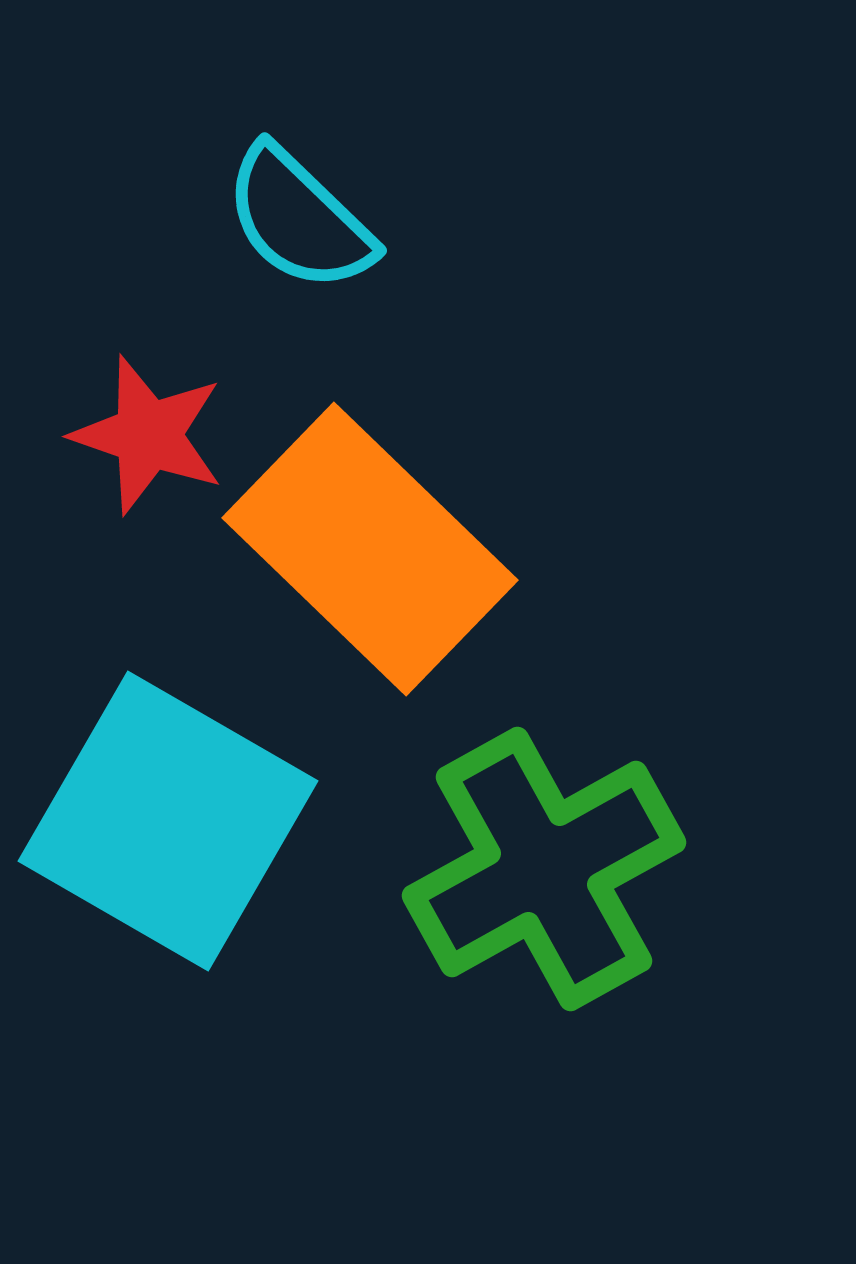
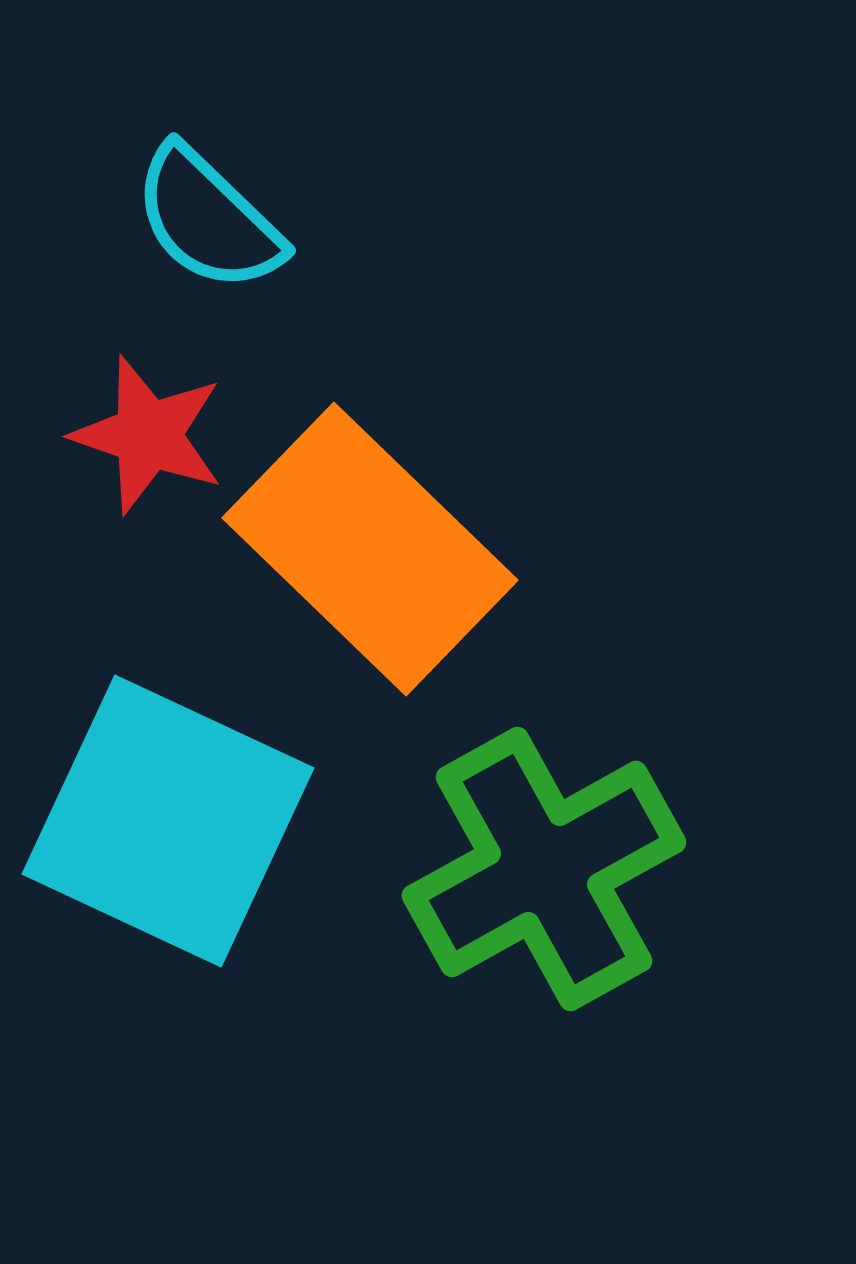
cyan semicircle: moved 91 px left
cyan square: rotated 5 degrees counterclockwise
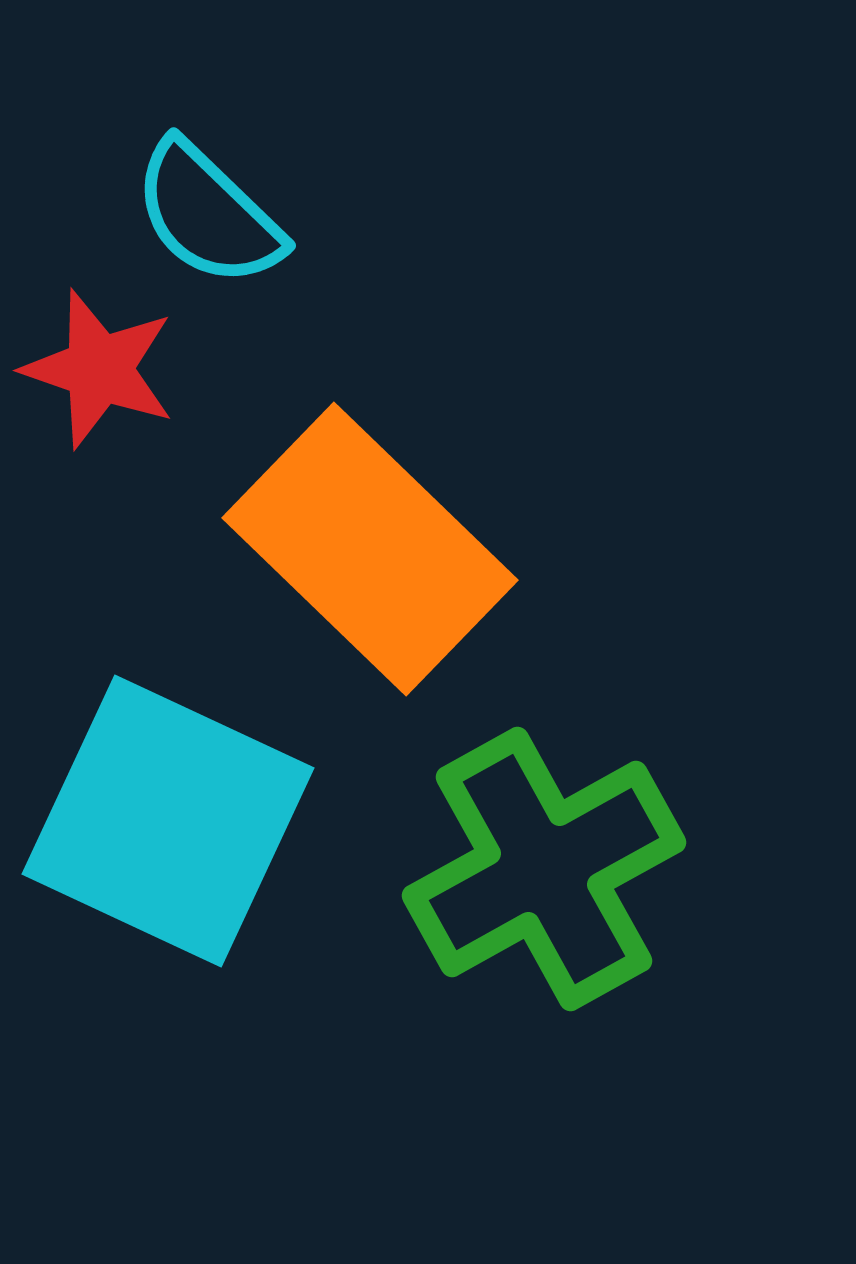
cyan semicircle: moved 5 px up
red star: moved 49 px left, 66 px up
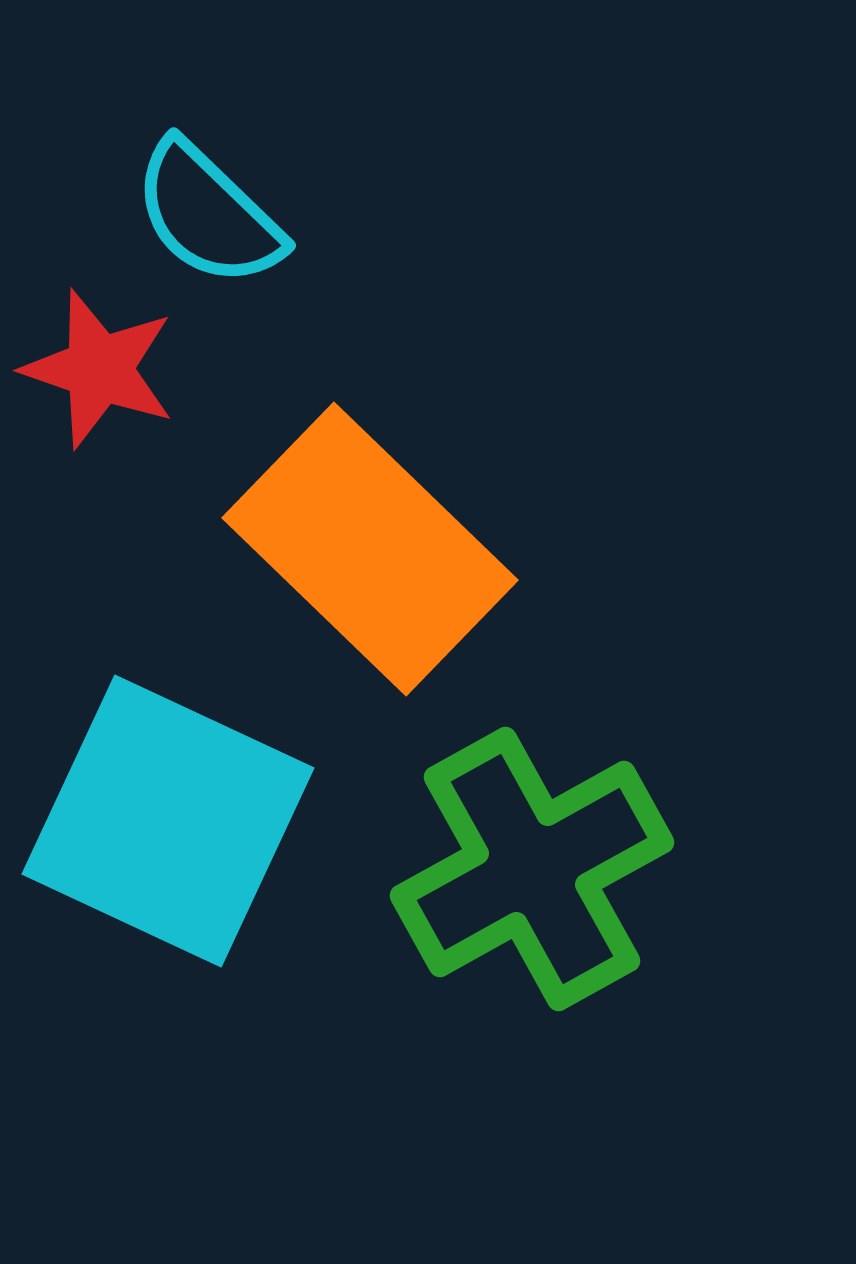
green cross: moved 12 px left
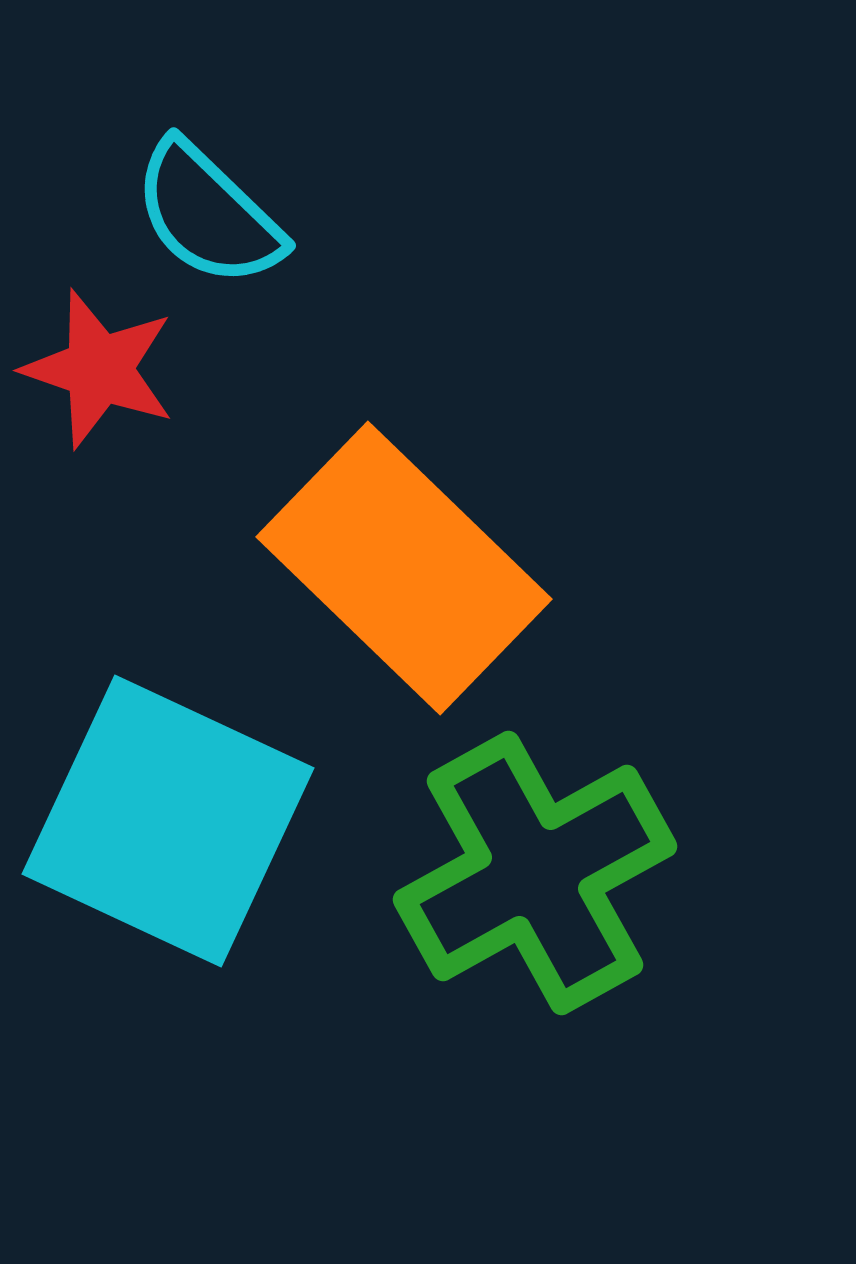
orange rectangle: moved 34 px right, 19 px down
green cross: moved 3 px right, 4 px down
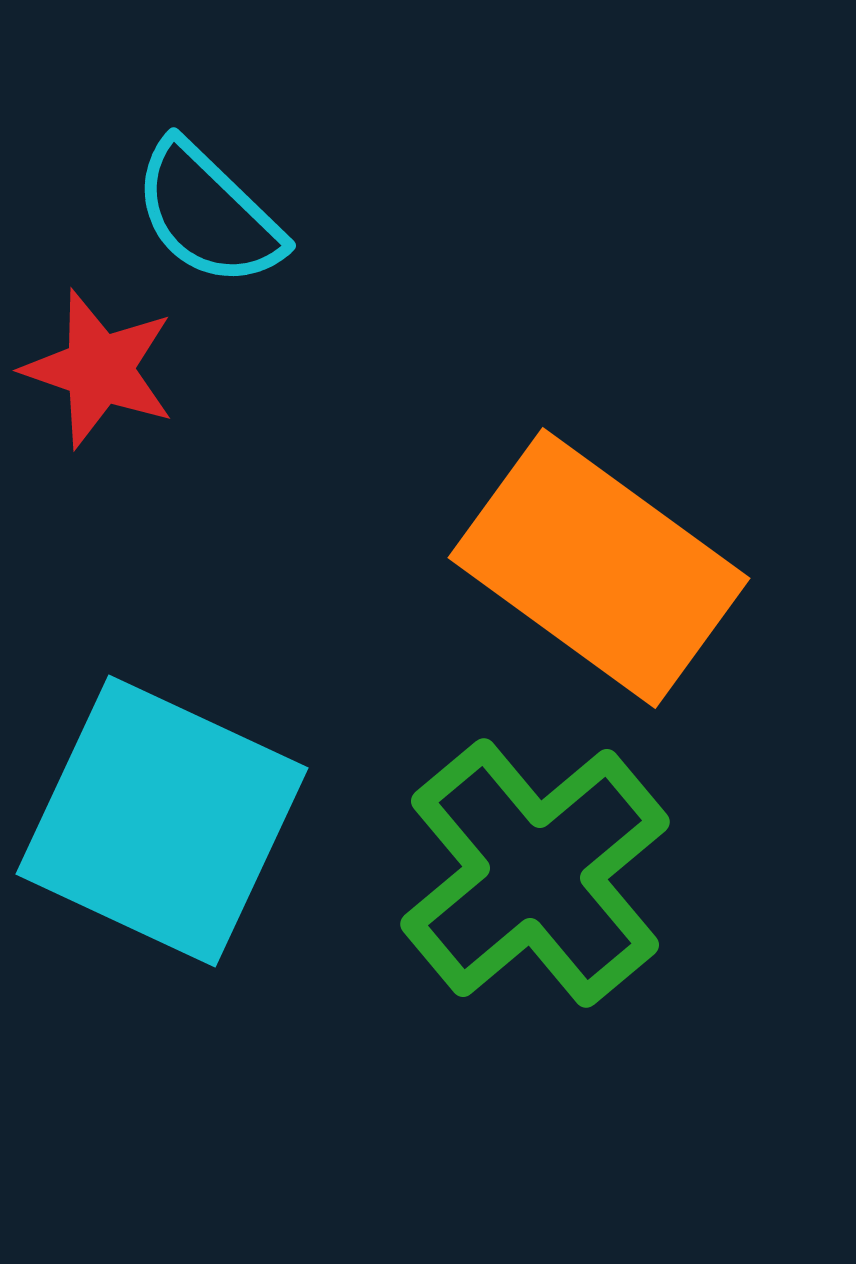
orange rectangle: moved 195 px right; rotated 8 degrees counterclockwise
cyan square: moved 6 px left
green cross: rotated 11 degrees counterclockwise
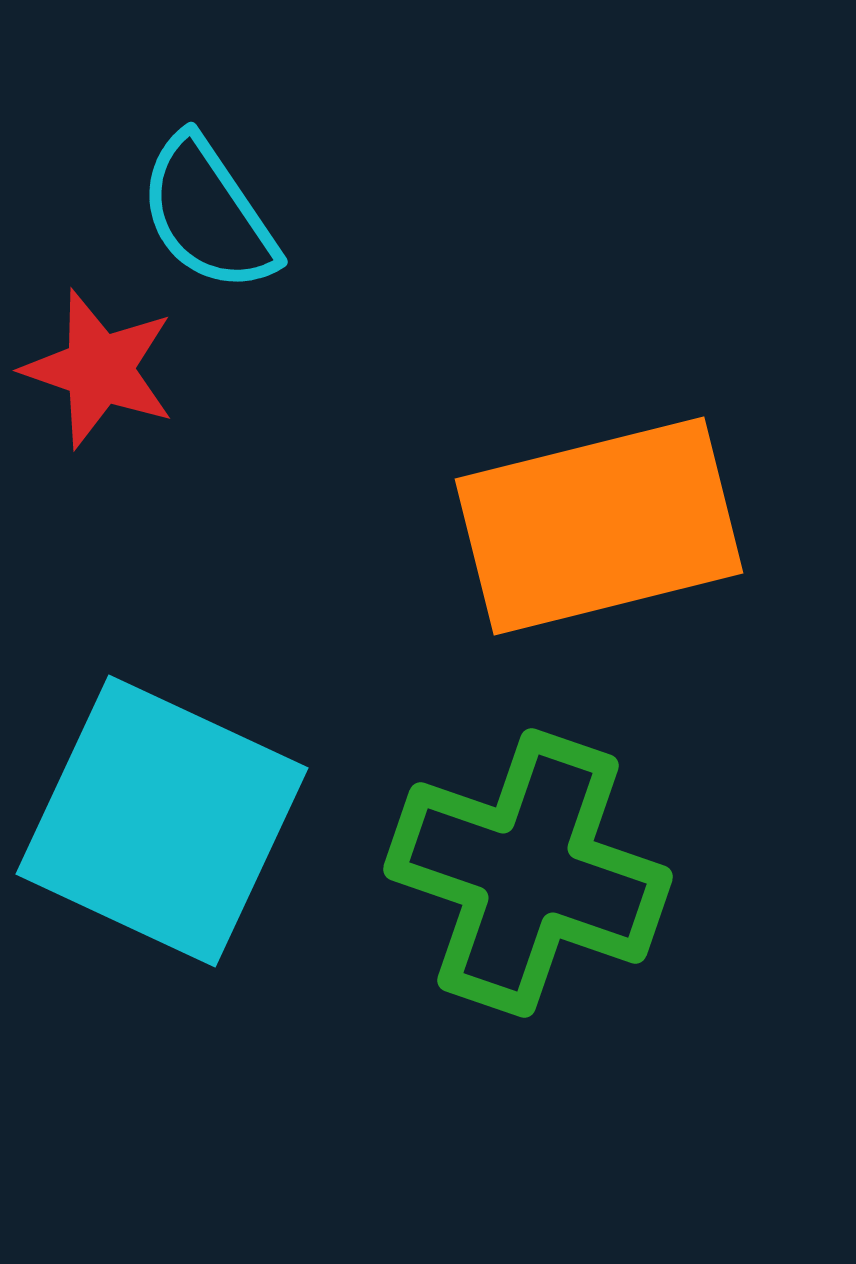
cyan semicircle: rotated 12 degrees clockwise
orange rectangle: moved 42 px up; rotated 50 degrees counterclockwise
green cross: moved 7 px left; rotated 31 degrees counterclockwise
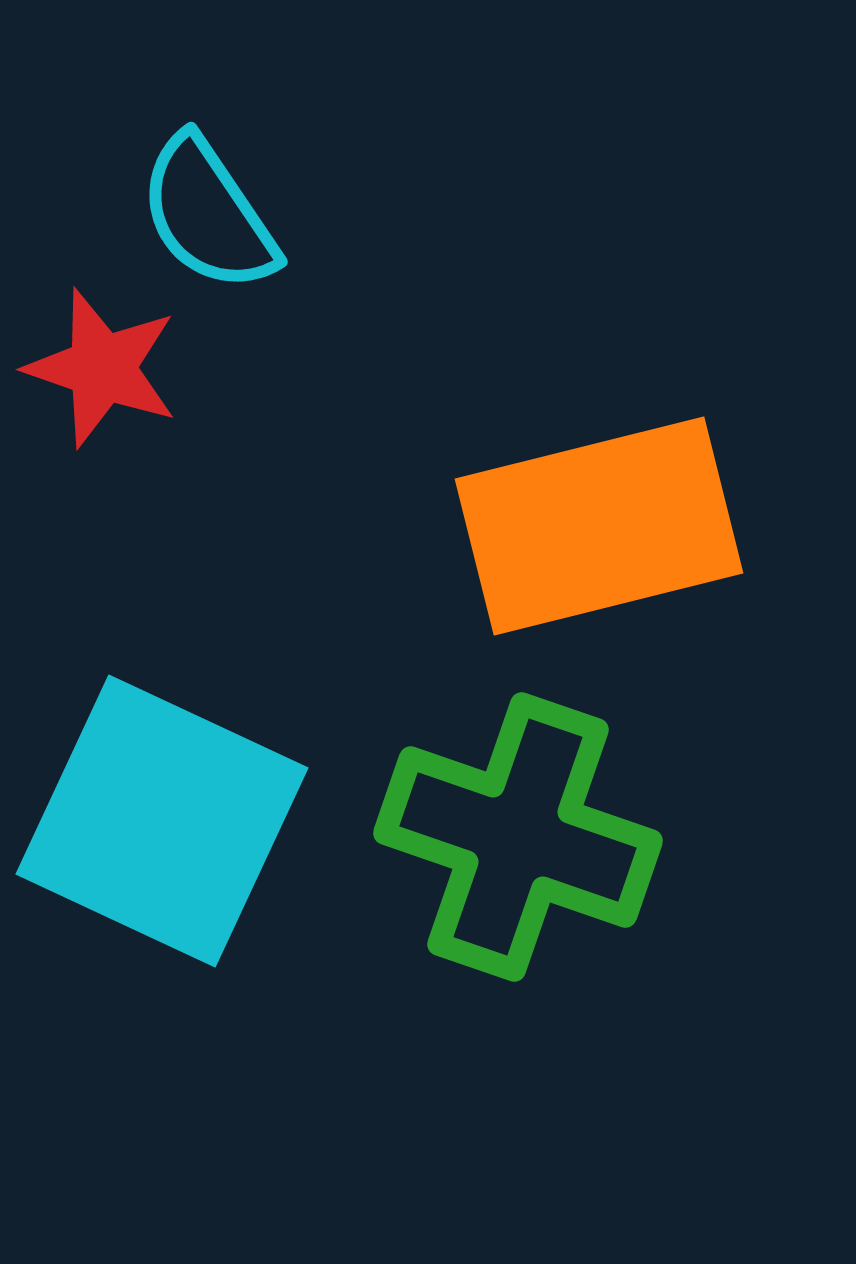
red star: moved 3 px right, 1 px up
green cross: moved 10 px left, 36 px up
